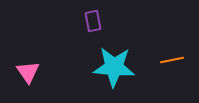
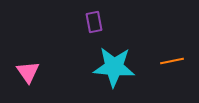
purple rectangle: moved 1 px right, 1 px down
orange line: moved 1 px down
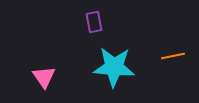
orange line: moved 1 px right, 5 px up
pink triangle: moved 16 px right, 5 px down
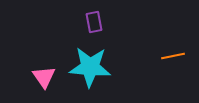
cyan star: moved 24 px left
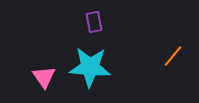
orange line: rotated 40 degrees counterclockwise
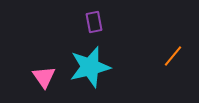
cyan star: rotated 18 degrees counterclockwise
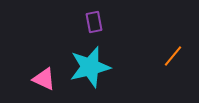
pink triangle: moved 2 px down; rotated 30 degrees counterclockwise
